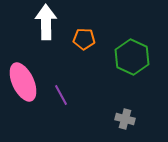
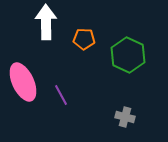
green hexagon: moved 4 px left, 2 px up
gray cross: moved 2 px up
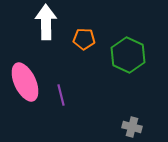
pink ellipse: moved 2 px right
purple line: rotated 15 degrees clockwise
gray cross: moved 7 px right, 10 px down
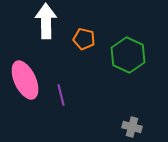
white arrow: moved 1 px up
orange pentagon: rotated 10 degrees clockwise
pink ellipse: moved 2 px up
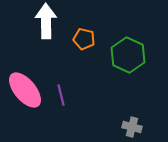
pink ellipse: moved 10 px down; rotated 15 degrees counterclockwise
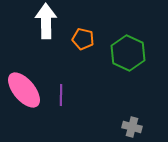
orange pentagon: moved 1 px left
green hexagon: moved 2 px up
pink ellipse: moved 1 px left
purple line: rotated 15 degrees clockwise
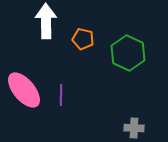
gray cross: moved 2 px right, 1 px down; rotated 12 degrees counterclockwise
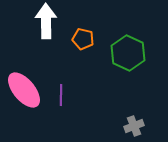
gray cross: moved 2 px up; rotated 24 degrees counterclockwise
